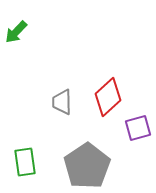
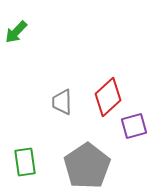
purple square: moved 4 px left, 2 px up
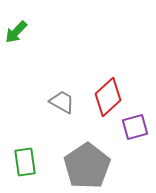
gray trapezoid: rotated 120 degrees clockwise
purple square: moved 1 px right, 1 px down
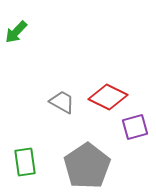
red diamond: rotated 69 degrees clockwise
